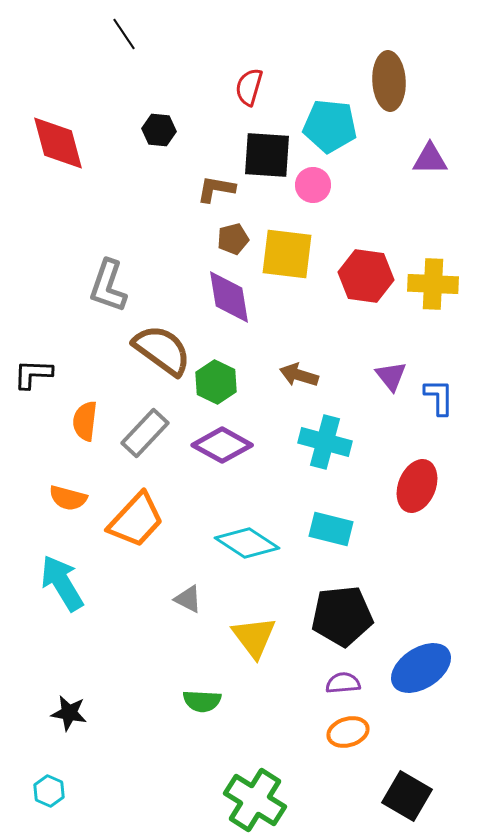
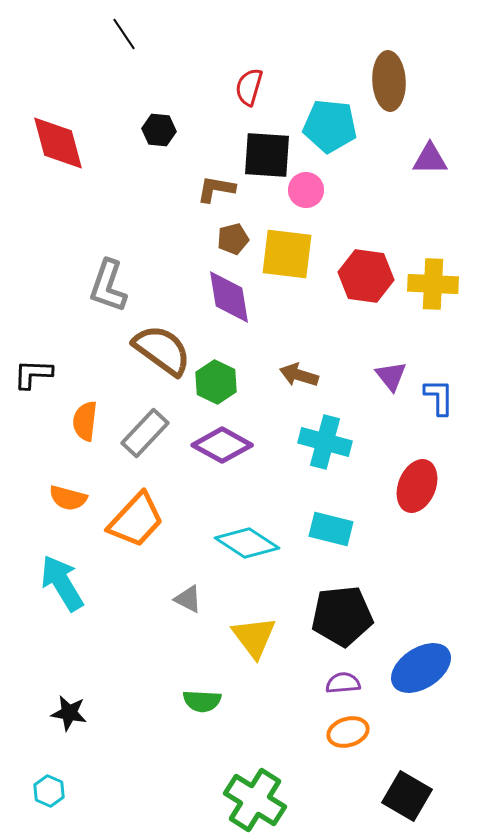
pink circle at (313, 185): moved 7 px left, 5 px down
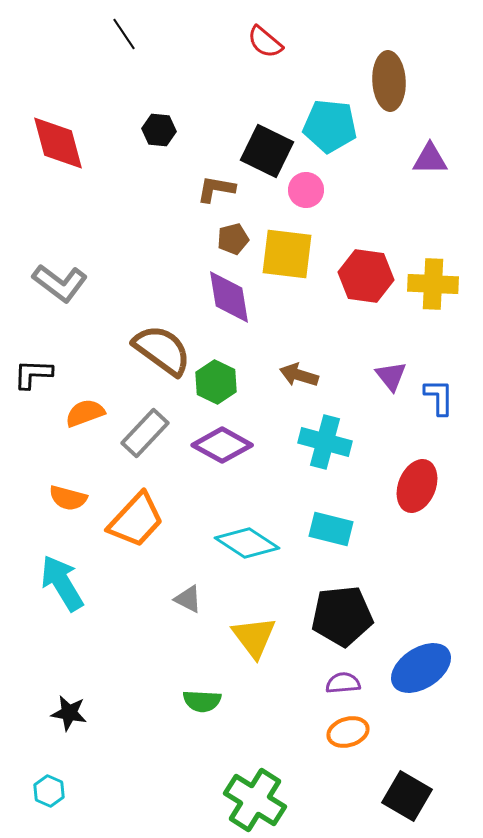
red semicircle at (249, 87): moved 16 px right, 45 px up; rotated 66 degrees counterclockwise
black square at (267, 155): moved 4 px up; rotated 22 degrees clockwise
gray L-shape at (108, 286): moved 48 px left, 3 px up; rotated 72 degrees counterclockwise
orange semicircle at (85, 421): moved 8 px up; rotated 63 degrees clockwise
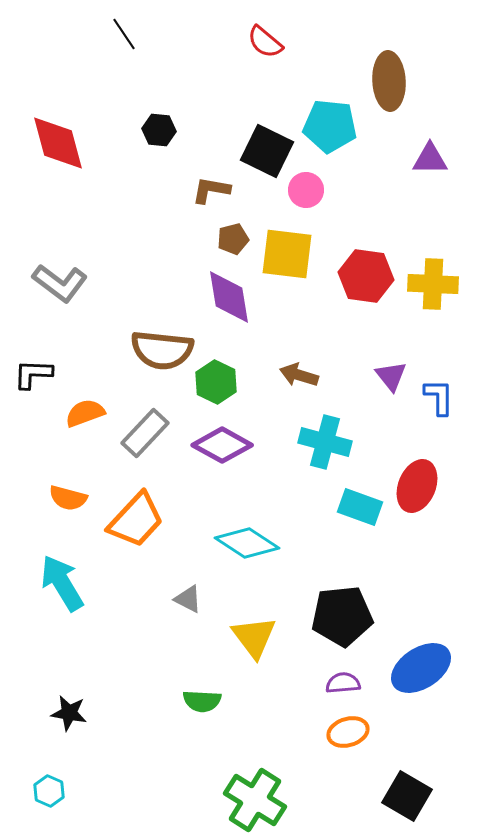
brown L-shape at (216, 189): moved 5 px left, 1 px down
brown semicircle at (162, 350): rotated 150 degrees clockwise
cyan rectangle at (331, 529): moved 29 px right, 22 px up; rotated 6 degrees clockwise
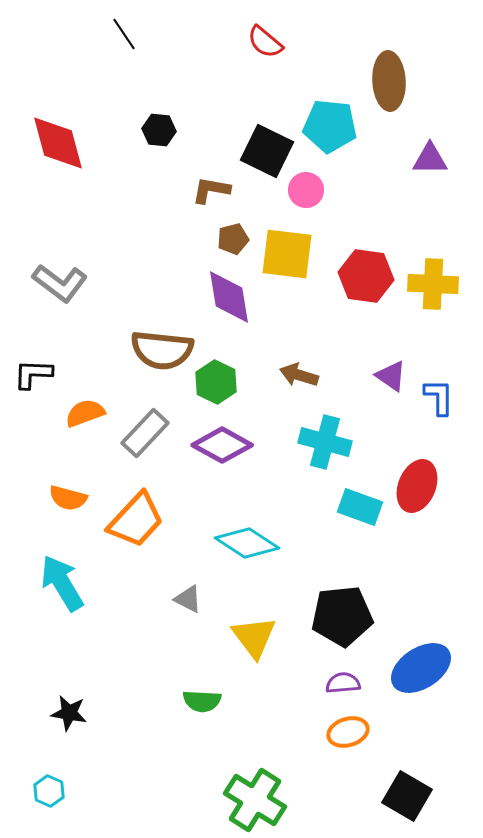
purple triangle at (391, 376): rotated 16 degrees counterclockwise
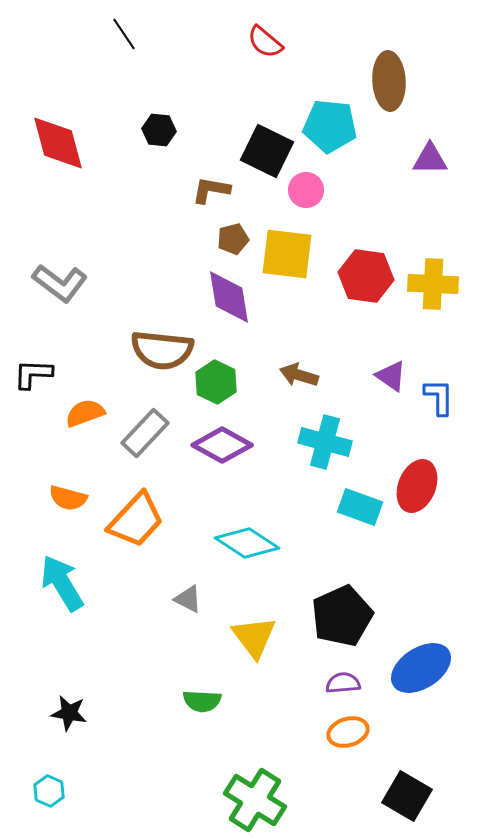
black pentagon at (342, 616): rotated 18 degrees counterclockwise
